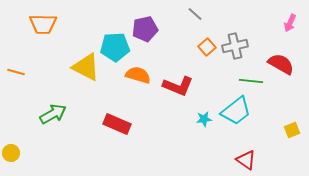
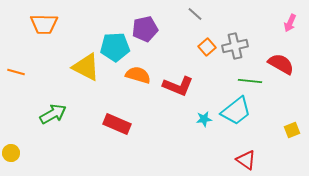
orange trapezoid: moved 1 px right
green line: moved 1 px left
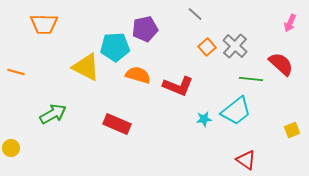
gray cross: rotated 35 degrees counterclockwise
red semicircle: rotated 12 degrees clockwise
green line: moved 1 px right, 2 px up
yellow circle: moved 5 px up
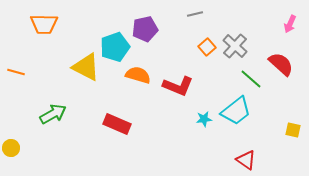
gray line: rotated 56 degrees counterclockwise
pink arrow: moved 1 px down
cyan pentagon: rotated 16 degrees counterclockwise
green line: rotated 35 degrees clockwise
yellow square: moved 1 px right; rotated 35 degrees clockwise
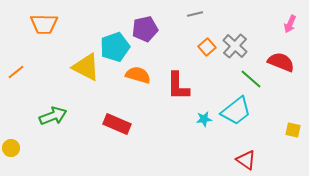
red semicircle: moved 2 px up; rotated 20 degrees counterclockwise
orange line: rotated 54 degrees counterclockwise
red L-shape: rotated 68 degrees clockwise
green arrow: moved 2 px down; rotated 8 degrees clockwise
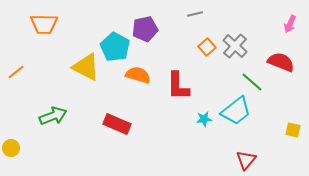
cyan pentagon: rotated 24 degrees counterclockwise
green line: moved 1 px right, 3 px down
red triangle: rotated 35 degrees clockwise
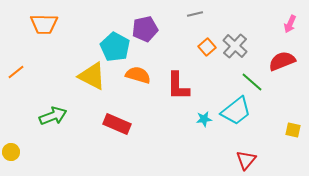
red semicircle: moved 1 px right, 1 px up; rotated 44 degrees counterclockwise
yellow triangle: moved 6 px right, 9 px down
yellow circle: moved 4 px down
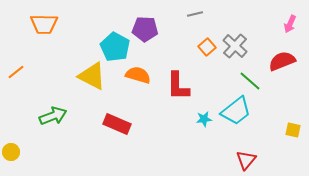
purple pentagon: rotated 15 degrees clockwise
green line: moved 2 px left, 1 px up
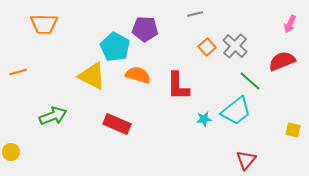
orange line: moved 2 px right; rotated 24 degrees clockwise
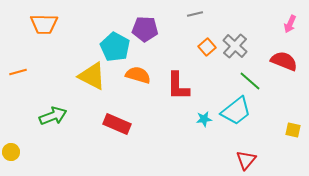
red semicircle: moved 2 px right; rotated 44 degrees clockwise
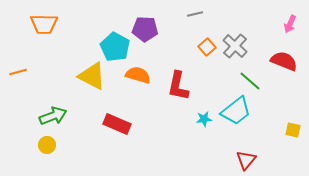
red L-shape: rotated 12 degrees clockwise
yellow circle: moved 36 px right, 7 px up
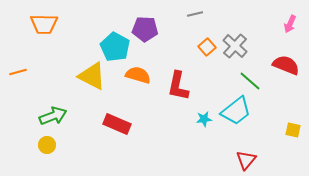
red semicircle: moved 2 px right, 4 px down
